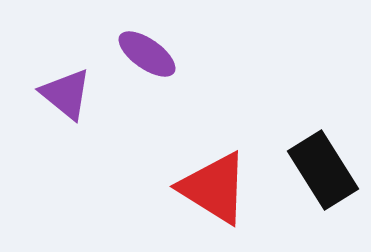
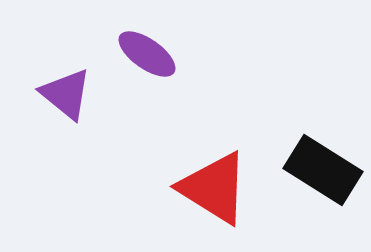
black rectangle: rotated 26 degrees counterclockwise
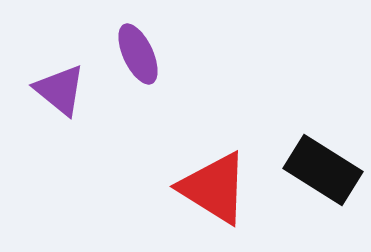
purple ellipse: moved 9 px left; rotated 30 degrees clockwise
purple triangle: moved 6 px left, 4 px up
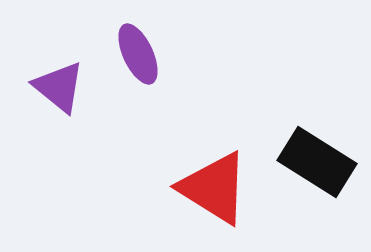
purple triangle: moved 1 px left, 3 px up
black rectangle: moved 6 px left, 8 px up
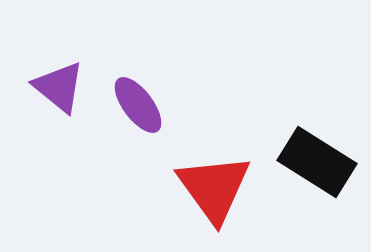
purple ellipse: moved 51 px down; rotated 12 degrees counterclockwise
red triangle: rotated 22 degrees clockwise
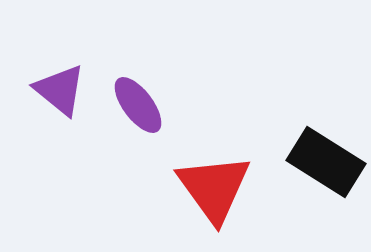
purple triangle: moved 1 px right, 3 px down
black rectangle: moved 9 px right
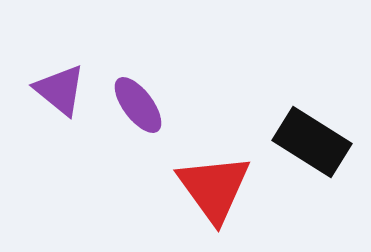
black rectangle: moved 14 px left, 20 px up
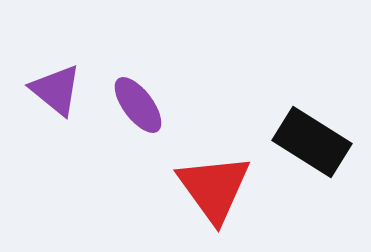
purple triangle: moved 4 px left
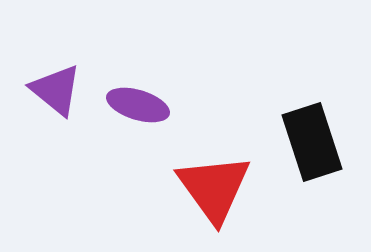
purple ellipse: rotated 36 degrees counterclockwise
black rectangle: rotated 40 degrees clockwise
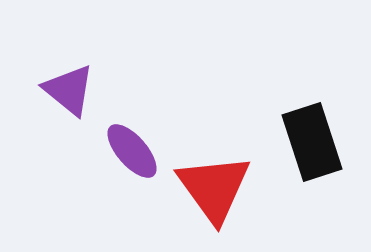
purple triangle: moved 13 px right
purple ellipse: moved 6 px left, 46 px down; rotated 32 degrees clockwise
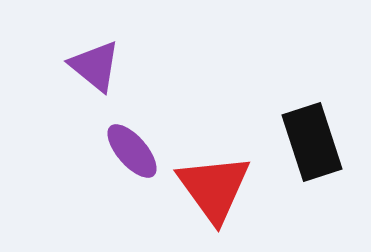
purple triangle: moved 26 px right, 24 px up
